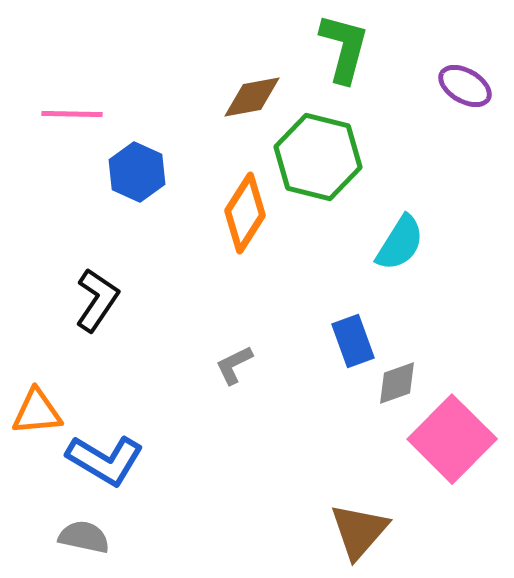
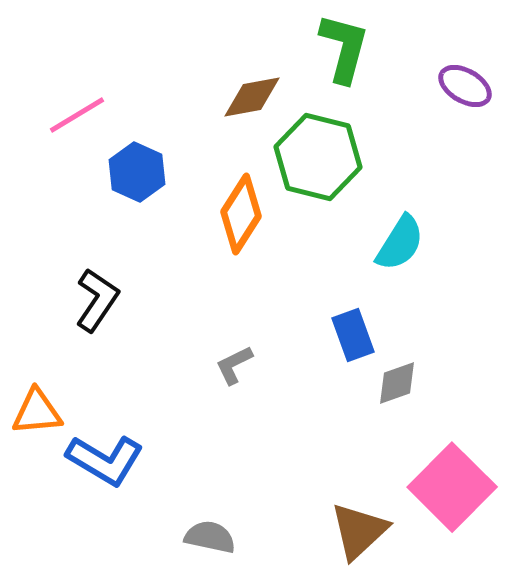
pink line: moved 5 px right, 1 px down; rotated 32 degrees counterclockwise
orange diamond: moved 4 px left, 1 px down
blue rectangle: moved 6 px up
pink square: moved 48 px down
brown triangle: rotated 6 degrees clockwise
gray semicircle: moved 126 px right
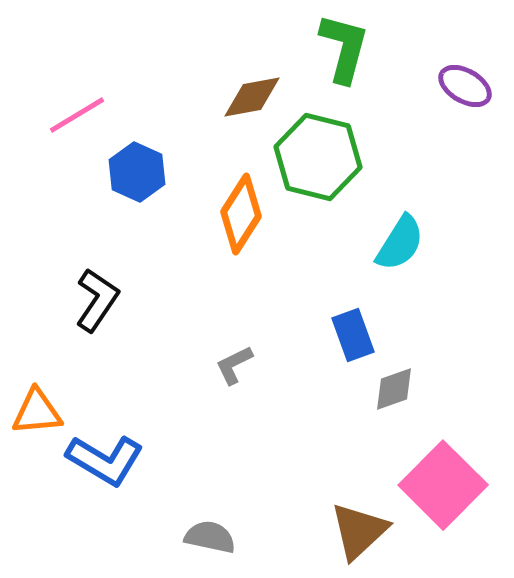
gray diamond: moved 3 px left, 6 px down
pink square: moved 9 px left, 2 px up
